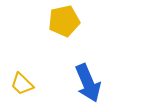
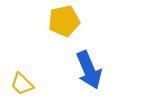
blue arrow: moved 1 px right, 13 px up
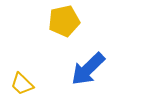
blue arrow: moved 1 px left, 1 px up; rotated 69 degrees clockwise
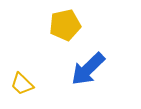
yellow pentagon: moved 1 px right, 4 px down
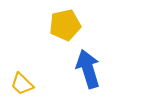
blue arrow: rotated 117 degrees clockwise
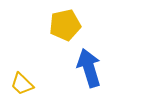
blue arrow: moved 1 px right, 1 px up
